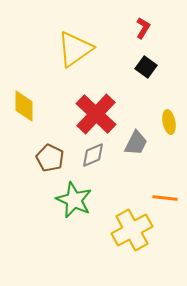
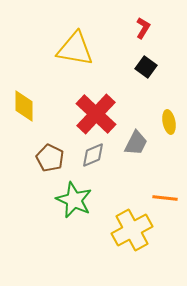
yellow triangle: rotated 45 degrees clockwise
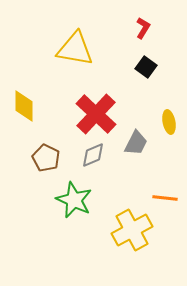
brown pentagon: moved 4 px left
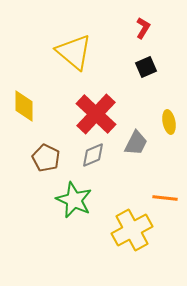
yellow triangle: moved 1 px left, 3 px down; rotated 30 degrees clockwise
black square: rotated 30 degrees clockwise
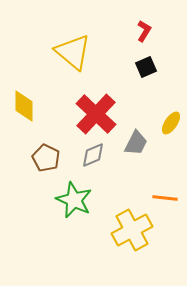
red L-shape: moved 1 px right, 3 px down
yellow triangle: moved 1 px left
yellow ellipse: moved 2 px right, 1 px down; rotated 45 degrees clockwise
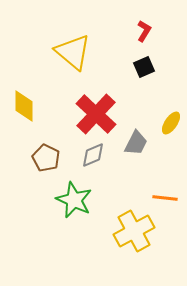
black square: moved 2 px left
yellow cross: moved 2 px right, 1 px down
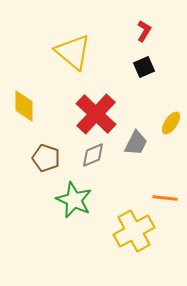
brown pentagon: rotated 8 degrees counterclockwise
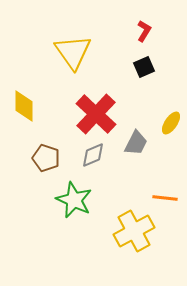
yellow triangle: rotated 15 degrees clockwise
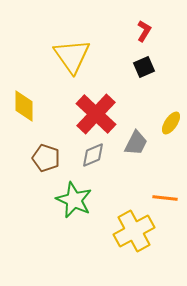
yellow triangle: moved 1 px left, 4 px down
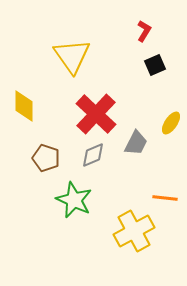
black square: moved 11 px right, 2 px up
